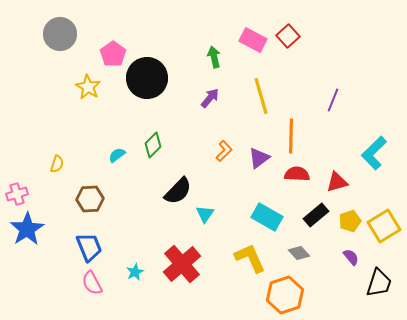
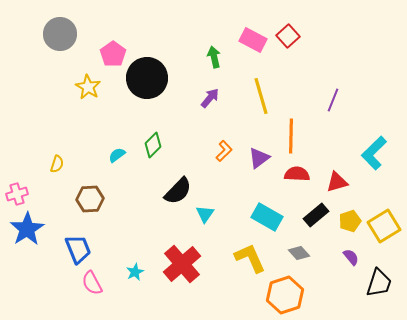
blue trapezoid: moved 11 px left, 2 px down
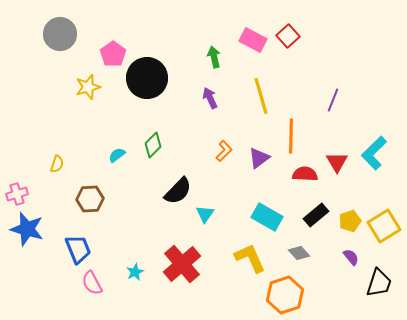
yellow star: rotated 25 degrees clockwise
purple arrow: rotated 65 degrees counterclockwise
red semicircle: moved 8 px right
red triangle: moved 20 px up; rotated 45 degrees counterclockwise
blue star: rotated 24 degrees counterclockwise
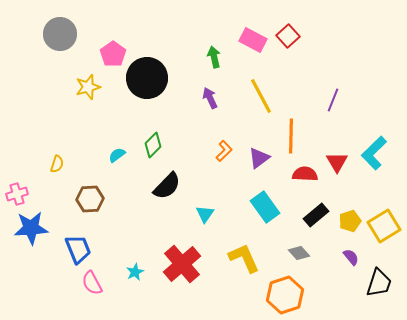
yellow line: rotated 12 degrees counterclockwise
black semicircle: moved 11 px left, 5 px up
cyan rectangle: moved 2 px left, 10 px up; rotated 24 degrees clockwise
blue star: moved 4 px right, 1 px up; rotated 20 degrees counterclockwise
yellow L-shape: moved 6 px left
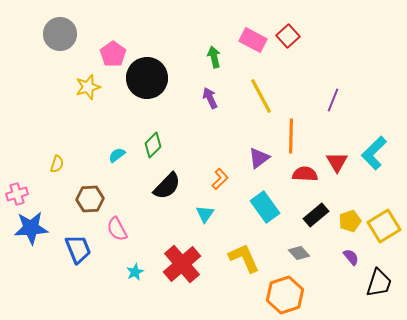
orange L-shape: moved 4 px left, 28 px down
pink semicircle: moved 25 px right, 54 px up
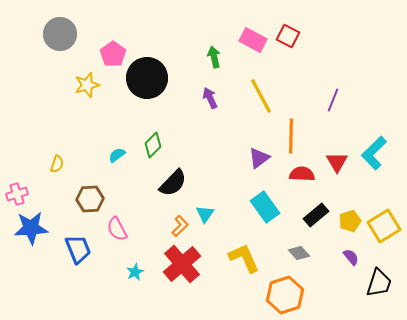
red square: rotated 20 degrees counterclockwise
yellow star: moved 1 px left, 2 px up
red semicircle: moved 3 px left
orange L-shape: moved 40 px left, 47 px down
black semicircle: moved 6 px right, 3 px up
